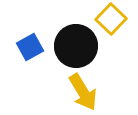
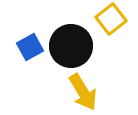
yellow square: rotated 8 degrees clockwise
black circle: moved 5 px left
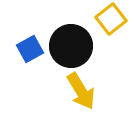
blue square: moved 2 px down
yellow arrow: moved 2 px left, 1 px up
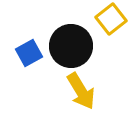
blue square: moved 1 px left, 4 px down
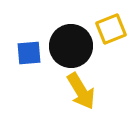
yellow square: moved 10 px down; rotated 16 degrees clockwise
blue square: rotated 24 degrees clockwise
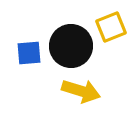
yellow square: moved 2 px up
yellow arrow: rotated 42 degrees counterclockwise
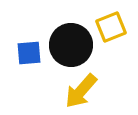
black circle: moved 1 px up
yellow arrow: rotated 114 degrees clockwise
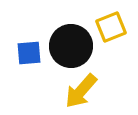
black circle: moved 1 px down
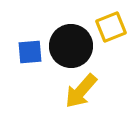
blue square: moved 1 px right, 1 px up
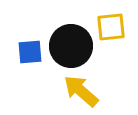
yellow square: rotated 16 degrees clockwise
yellow arrow: rotated 90 degrees clockwise
